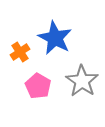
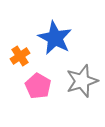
orange cross: moved 4 px down
gray star: rotated 20 degrees clockwise
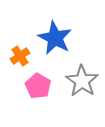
gray star: rotated 20 degrees counterclockwise
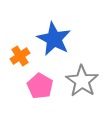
blue star: moved 1 px left, 1 px down
pink pentagon: moved 2 px right
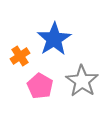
blue star: rotated 12 degrees clockwise
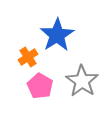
blue star: moved 3 px right, 4 px up
orange cross: moved 8 px right, 1 px down
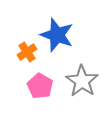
blue star: rotated 20 degrees counterclockwise
orange cross: moved 1 px left, 5 px up
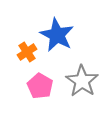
blue star: rotated 8 degrees clockwise
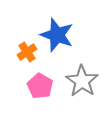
blue star: rotated 8 degrees counterclockwise
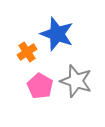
blue star: moved 1 px up
gray star: moved 6 px left; rotated 16 degrees counterclockwise
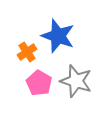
blue star: moved 1 px right, 2 px down
pink pentagon: moved 1 px left, 3 px up
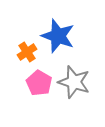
gray star: moved 2 px left, 1 px down
